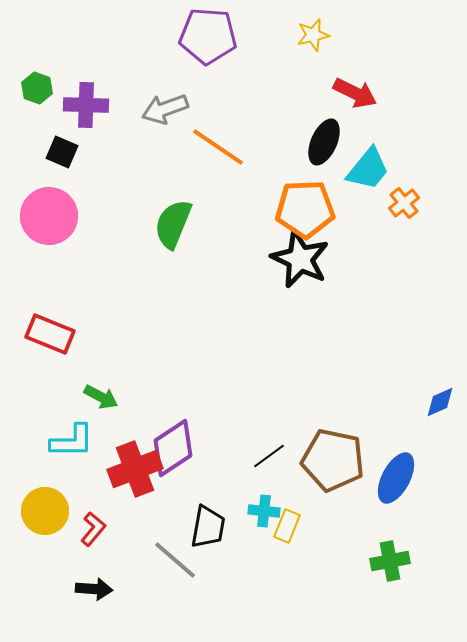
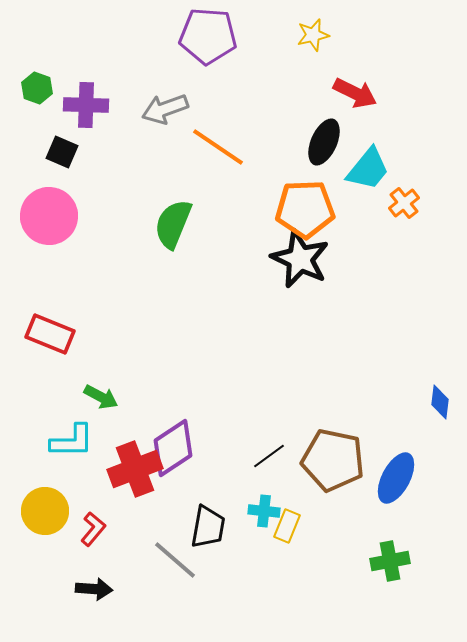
blue diamond: rotated 60 degrees counterclockwise
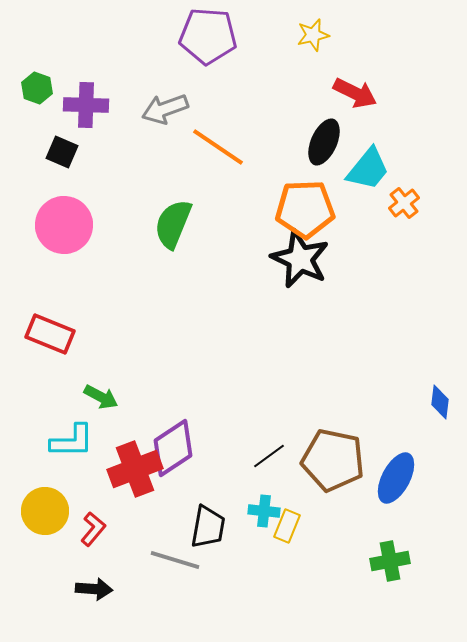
pink circle: moved 15 px right, 9 px down
gray line: rotated 24 degrees counterclockwise
